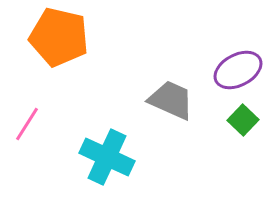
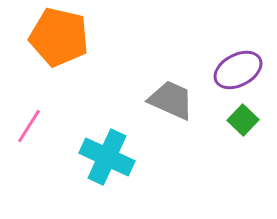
pink line: moved 2 px right, 2 px down
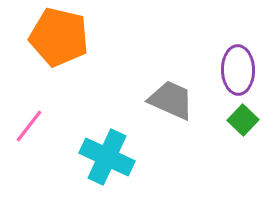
purple ellipse: rotated 63 degrees counterclockwise
pink line: rotated 6 degrees clockwise
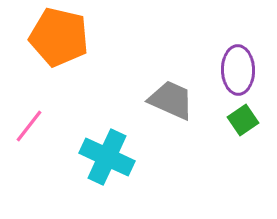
green square: rotated 12 degrees clockwise
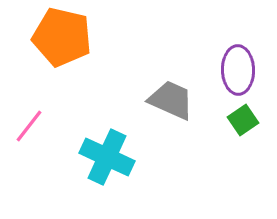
orange pentagon: moved 3 px right
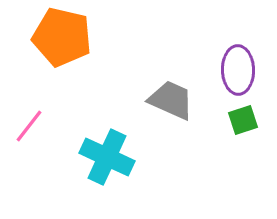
green square: rotated 16 degrees clockwise
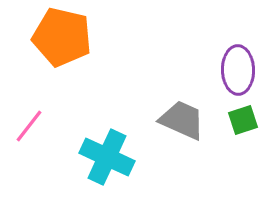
gray trapezoid: moved 11 px right, 20 px down
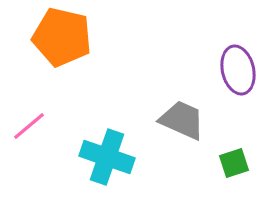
purple ellipse: rotated 12 degrees counterclockwise
green square: moved 9 px left, 43 px down
pink line: rotated 12 degrees clockwise
cyan cross: rotated 6 degrees counterclockwise
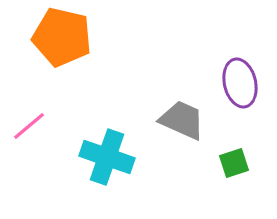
purple ellipse: moved 2 px right, 13 px down
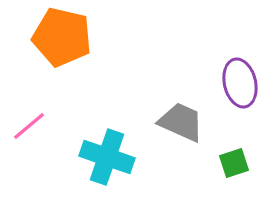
gray trapezoid: moved 1 px left, 2 px down
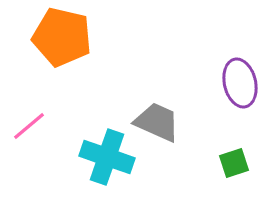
gray trapezoid: moved 24 px left
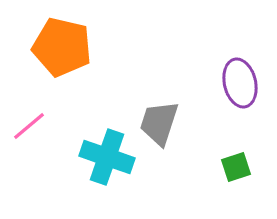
orange pentagon: moved 10 px down
gray trapezoid: moved 2 px right, 1 px down; rotated 96 degrees counterclockwise
green square: moved 2 px right, 4 px down
